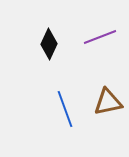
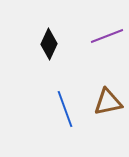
purple line: moved 7 px right, 1 px up
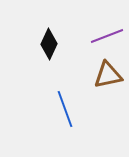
brown triangle: moved 27 px up
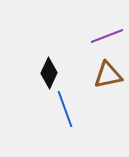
black diamond: moved 29 px down
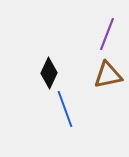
purple line: moved 2 px up; rotated 48 degrees counterclockwise
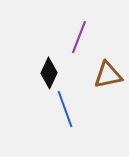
purple line: moved 28 px left, 3 px down
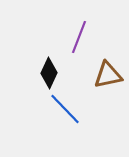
blue line: rotated 24 degrees counterclockwise
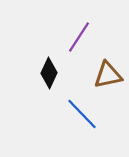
purple line: rotated 12 degrees clockwise
blue line: moved 17 px right, 5 px down
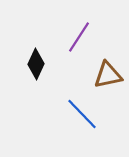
black diamond: moved 13 px left, 9 px up
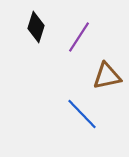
black diamond: moved 37 px up; rotated 8 degrees counterclockwise
brown triangle: moved 1 px left, 1 px down
